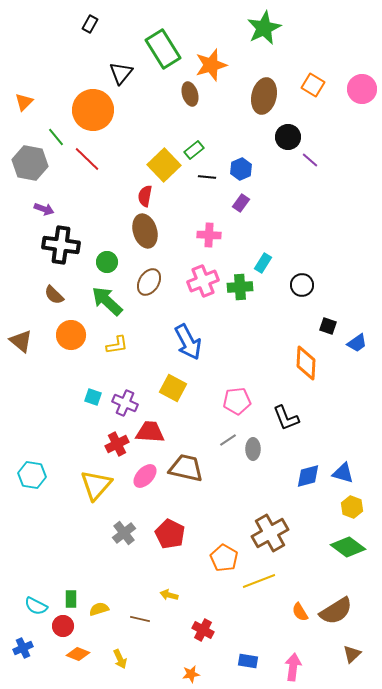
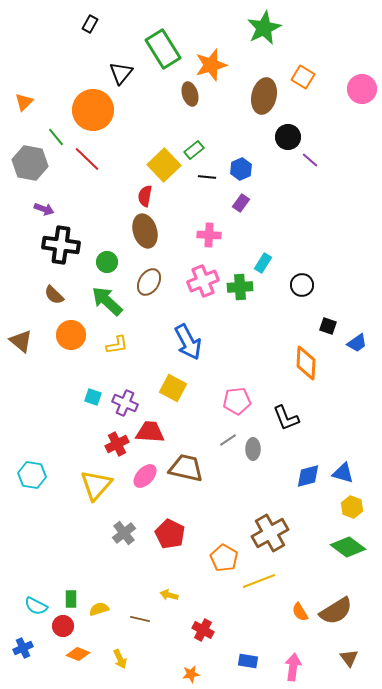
orange square at (313, 85): moved 10 px left, 8 px up
brown triangle at (352, 654): moved 3 px left, 4 px down; rotated 24 degrees counterclockwise
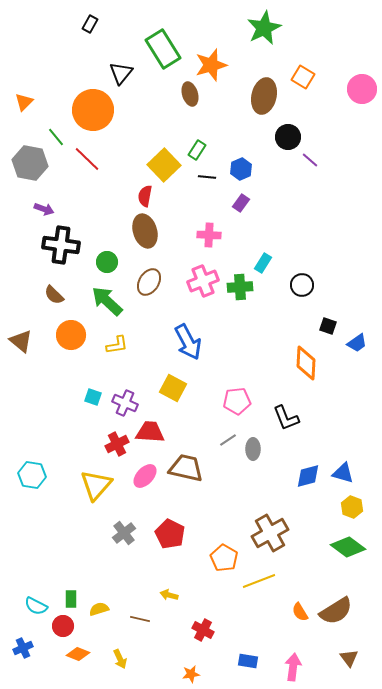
green rectangle at (194, 150): moved 3 px right; rotated 18 degrees counterclockwise
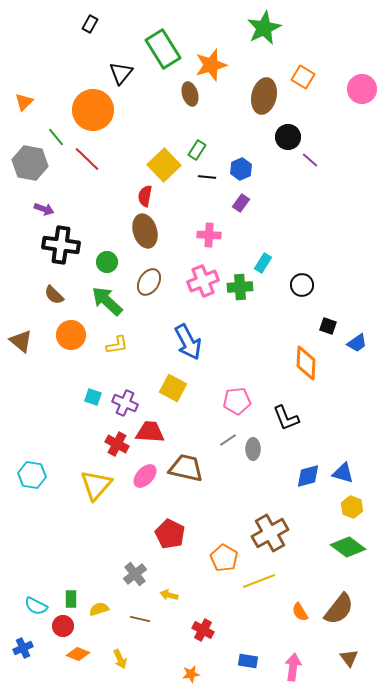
red cross at (117, 444): rotated 35 degrees counterclockwise
gray cross at (124, 533): moved 11 px right, 41 px down
brown semicircle at (336, 611): moved 3 px right, 2 px up; rotated 20 degrees counterclockwise
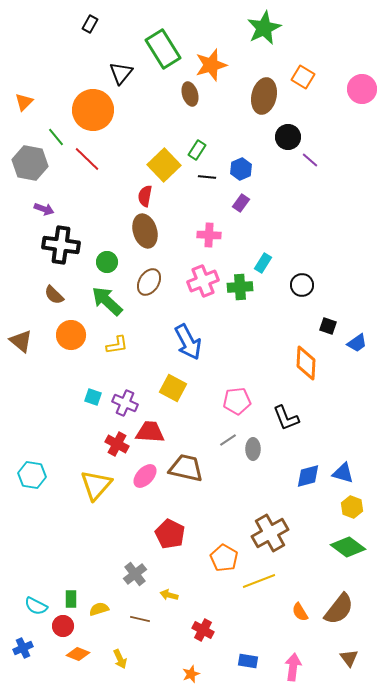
orange star at (191, 674): rotated 12 degrees counterclockwise
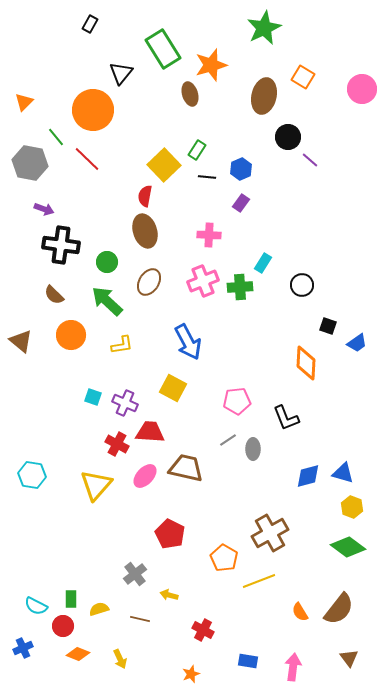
yellow L-shape at (117, 345): moved 5 px right
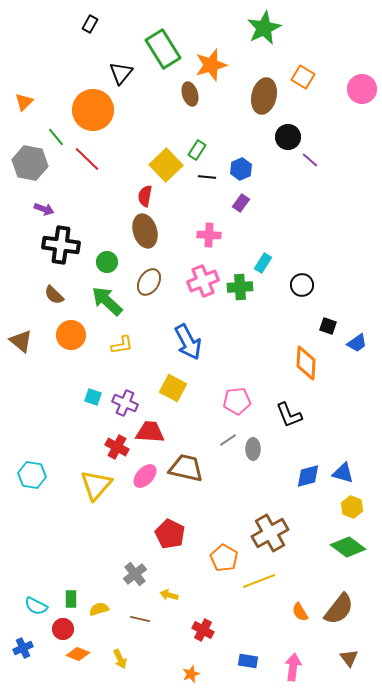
yellow square at (164, 165): moved 2 px right
black L-shape at (286, 418): moved 3 px right, 3 px up
red cross at (117, 444): moved 3 px down
red circle at (63, 626): moved 3 px down
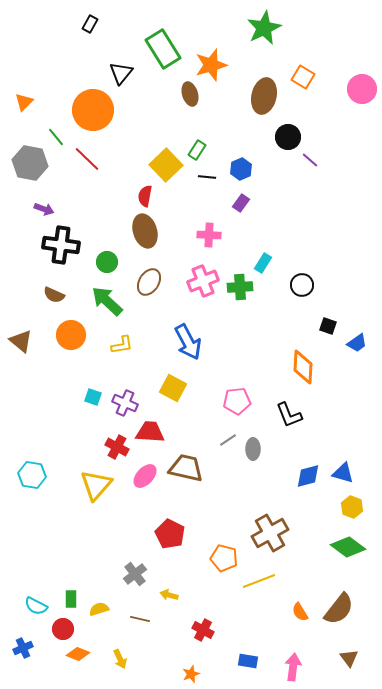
brown semicircle at (54, 295): rotated 20 degrees counterclockwise
orange diamond at (306, 363): moved 3 px left, 4 px down
orange pentagon at (224, 558): rotated 16 degrees counterclockwise
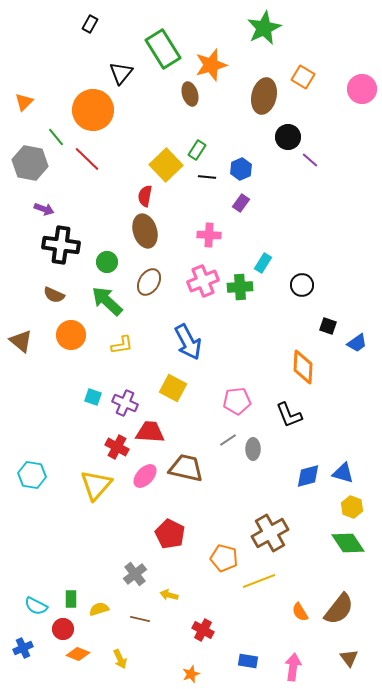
green diamond at (348, 547): moved 4 px up; rotated 20 degrees clockwise
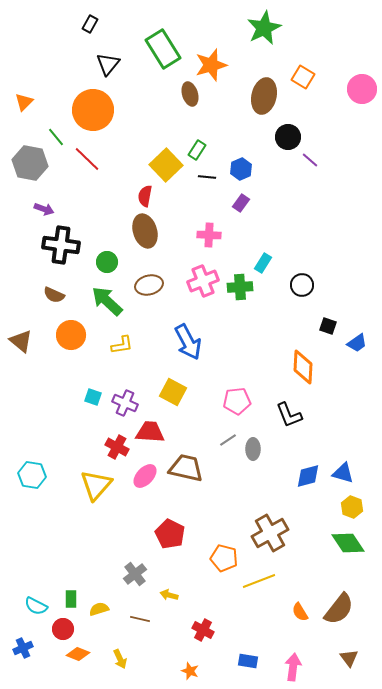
black triangle at (121, 73): moved 13 px left, 9 px up
brown ellipse at (149, 282): moved 3 px down; rotated 44 degrees clockwise
yellow square at (173, 388): moved 4 px down
orange star at (191, 674): moved 1 px left, 3 px up; rotated 30 degrees counterclockwise
